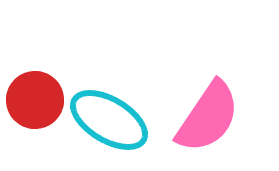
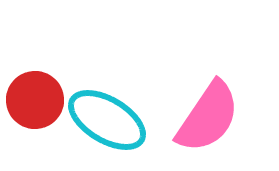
cyan ellipse: moved 2 px left
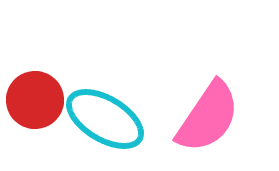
cyan ellipse: moved 2 px left, 1 px up
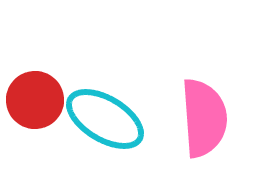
pink semicircle: moved 4 px left, 1 px down; rotated 38 degrees counterclockwise
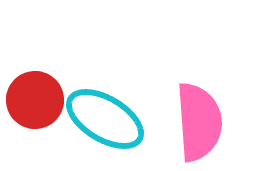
pink semicircle: moved 5 px left, 4 px down
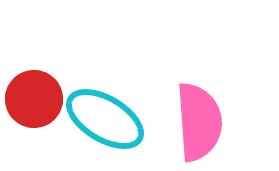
red circle: moved 1 px left, 1 px up
